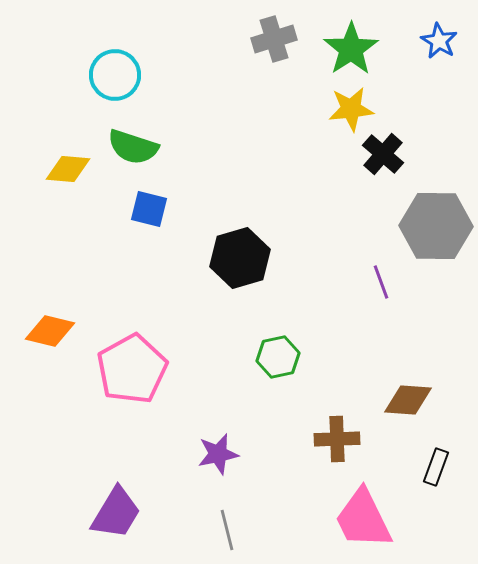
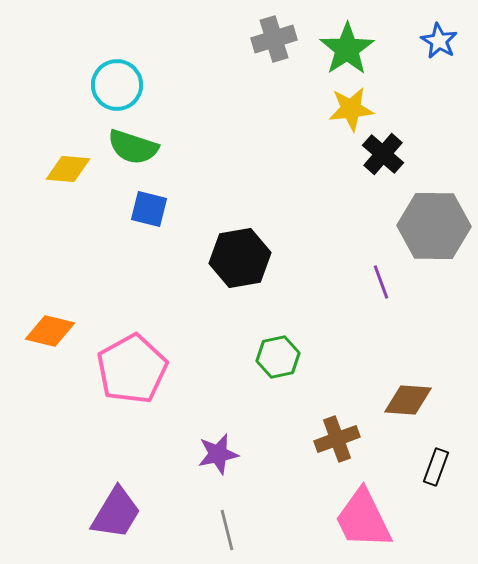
green star: moved 4 px left
cyan circle: moved 2 px right, 10 px down
gray hexagon: moved 2 px left
black hexagon: rotated 6 degrees clockwise
brown cross: rotated 18 degrees counterclockwise
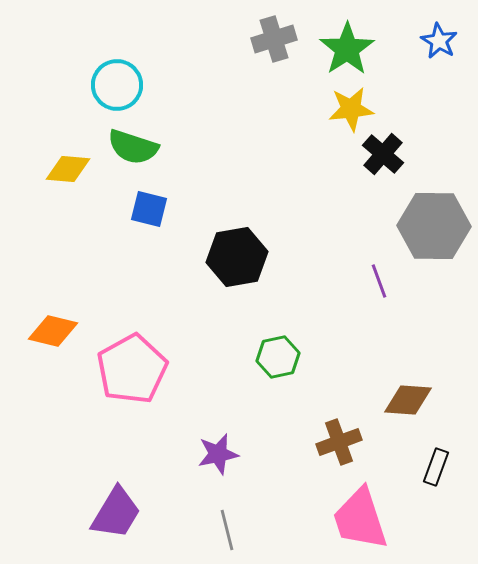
black hexagon: moved 3 px left, 1 px up
purple line: moved 2 px left, 1 px up
orange diamond: moved 3 px right
brown cross: moved 2 px right, 3 px down
pink trapezoid: moved 3 px left; rotated 8 degrees clockwise
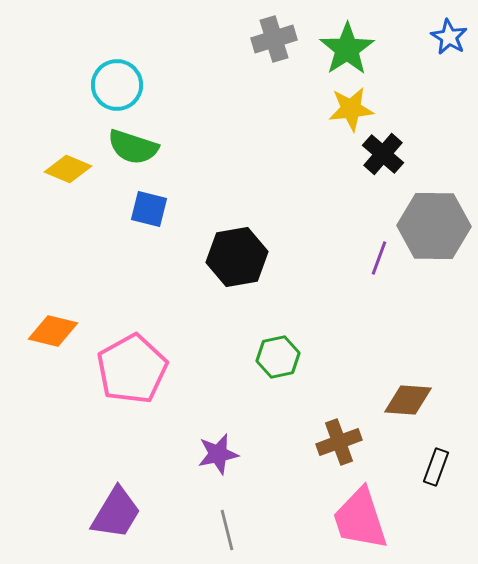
blue star: moved 10 px right, 4 px up
yellow diamond: rotated 18 degrees clockwise
purple line: moved 23 px up; rotated 40 degrees clockwise
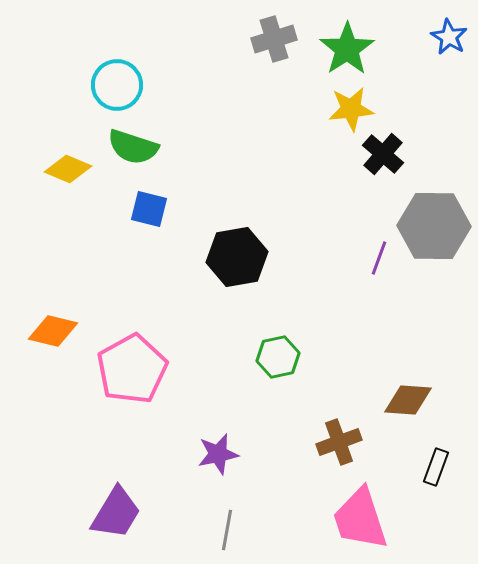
gray line: rotated 24 degrees clockwise
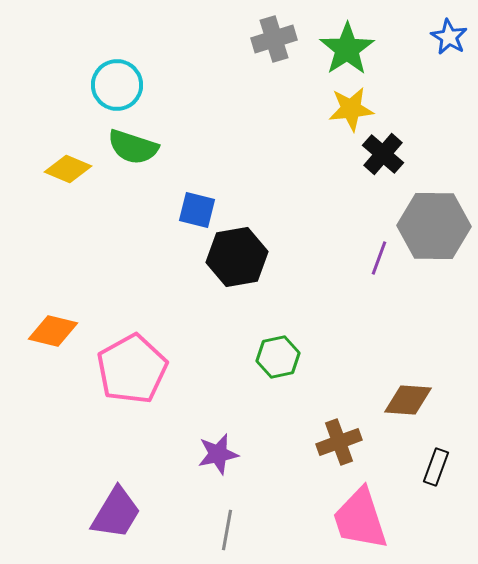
blue square: moved 48 px right, 1 px down
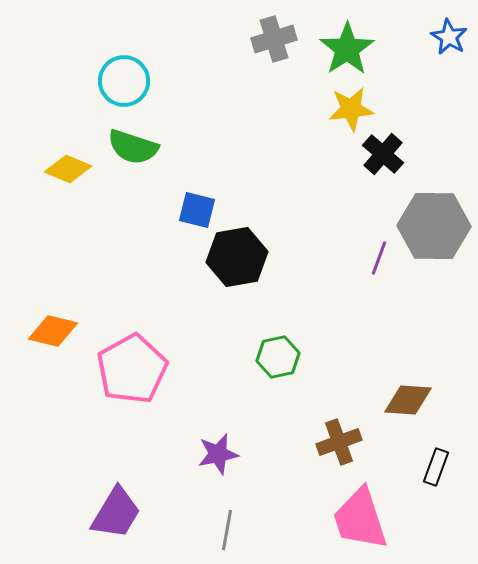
cyan circle: moved 7 px right, 4 px up
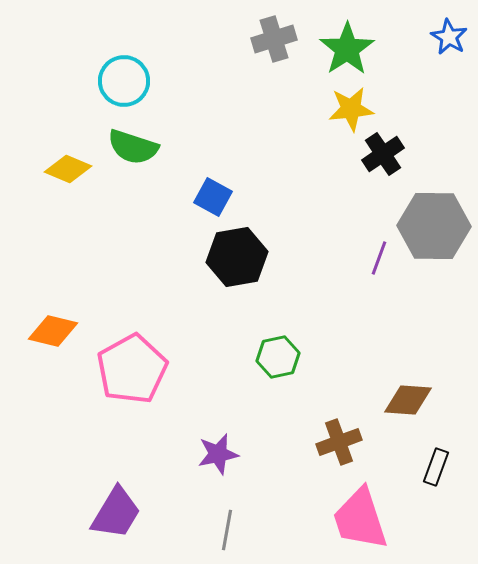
black cross: rotated 15 degrees clockwise
blue square: moved 16 px right, 13 px up; rotated 15 degrees clockwise
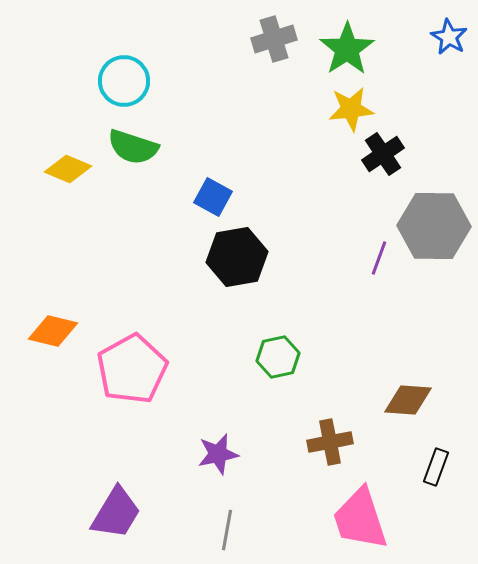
brown cross: moved 9 px left; rotated 9 degrees clockwise
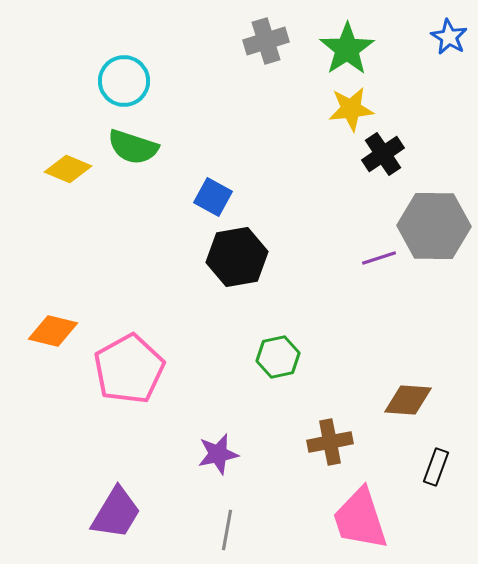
gray cross: moved 8 px left, 2 px down
purple line: rotated 52 degrees clockwise
pink pentagon: moved 3 px left
